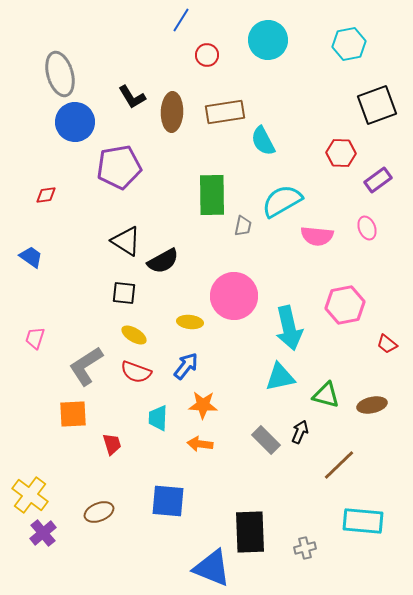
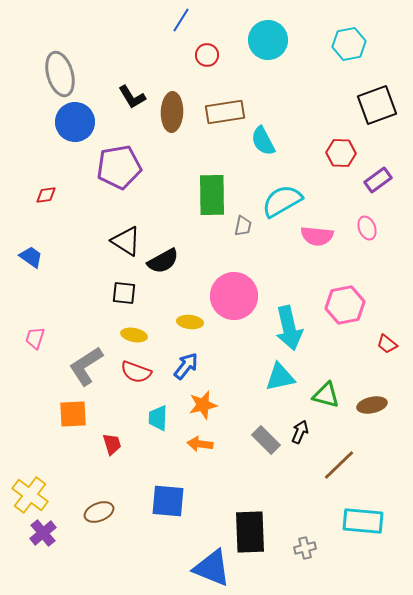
yellow ellipse at (134, 335): rotated 20 degrees counterclockwise
orange star at (203, 405): rotated 16 degrees counterclockwise
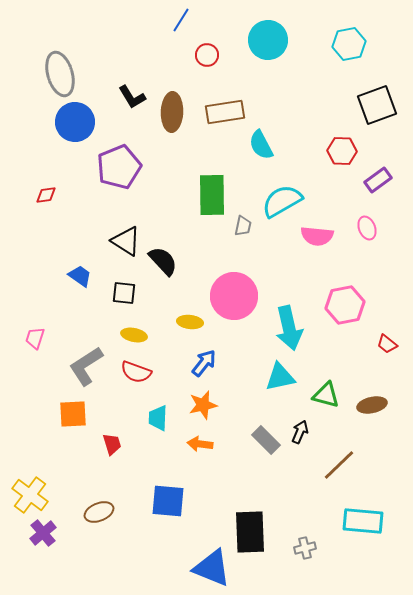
cyan semicircle at (263, 141): moved 2 px left, 4 px down
red hexagon at (341, 153): moved 1 px right, 2 px up
purple pentagon at (119, 167): rotated 12 degrees counterclockwise
blue trapezoid at (31, 257): moved 49 px right, 19 px down
black semicircle at (163, 261): rotated 104 degrees counterclockwise
blue arrow at (186, 366): moved 18 px right, 3 px up
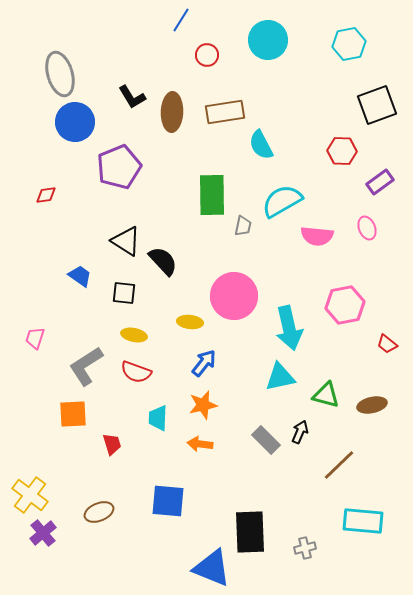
purple rectangle at (378, 180): moved 2 px right, 2 px down
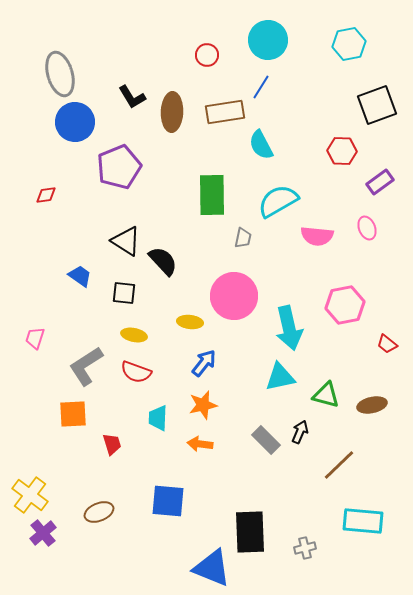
blue line at (181, 20): moved 80 px right, 67 px down
cyan semicircle at (282, 201): moved 4 px left
gray trapezoid at (243, 226): moved 12 px down
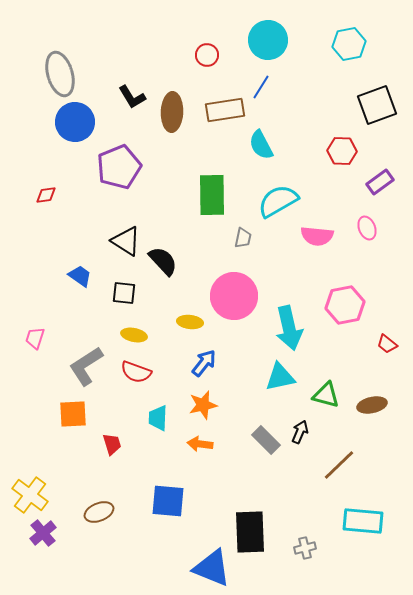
brown rectangle at (225, 112): moved 2 px up
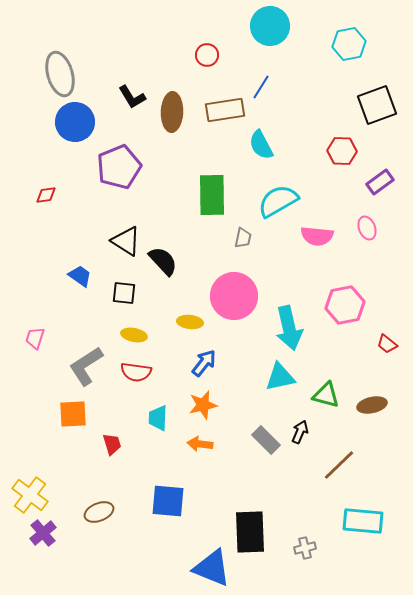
cyan circle at (268, 40): moved 2 px right, 14 px up
red semicircle at (136, 372): rotated 12 degrees counterclockwise
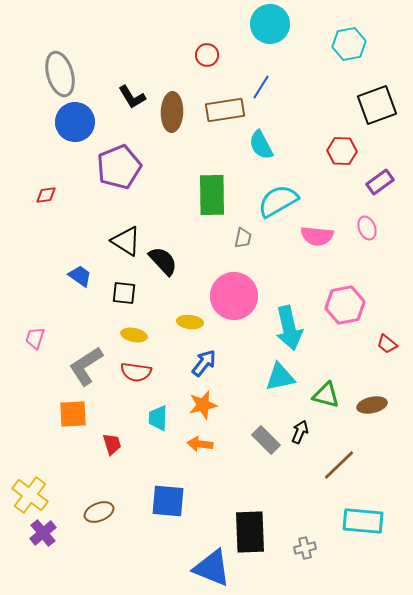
cyan circle at (270, 26): moved 2 px up
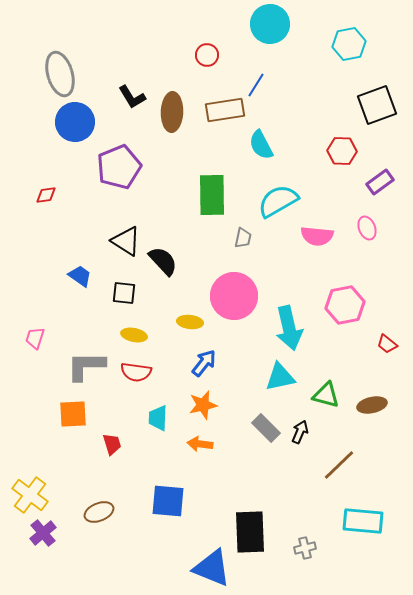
blue line at (261, 87): moved 5 px left, 2 px up
gray L-shape at (86, 366): rotated 33 degrees clockwise
gray rectangle at (266, 440): moved 12 px up
